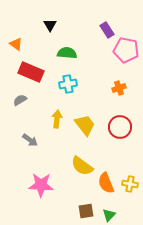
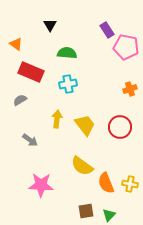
pink pentagon: moved 3 px up
orange cross: moved 11 px right, 1 px down
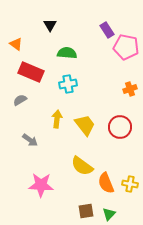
green triangle: moved 1 px up
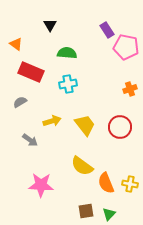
gray semicircle: moved 2 px down
yellow arrow: moved 5 px left, 2 px down; rotated 66 degrees clockwise
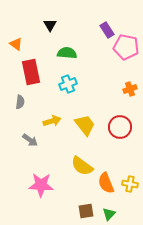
red rectangle: rotated 55 degrees clockwise
cyan cross: rotated 12 degrees counterclockwise
gray semicircle: rotated 128 degrees clockwise
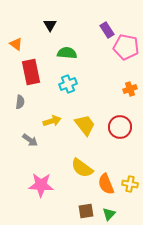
yellow semicircle: moved 2 px down
orange semicircle: moved 1 px down
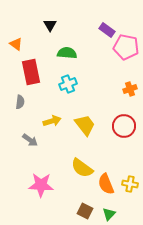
purple rectangle: rotated 21 degrees counterclockwise
red circle: moved 4 px right, 1 px up
brown square: moved 1 px left; rotated 35 degrees clockwise
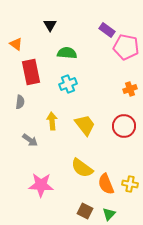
yellow arrow: rotated 78 degrees counterclockwise
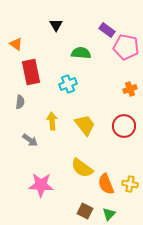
black triangle: moved 6 px right
green semicircle: moved 14 px right
